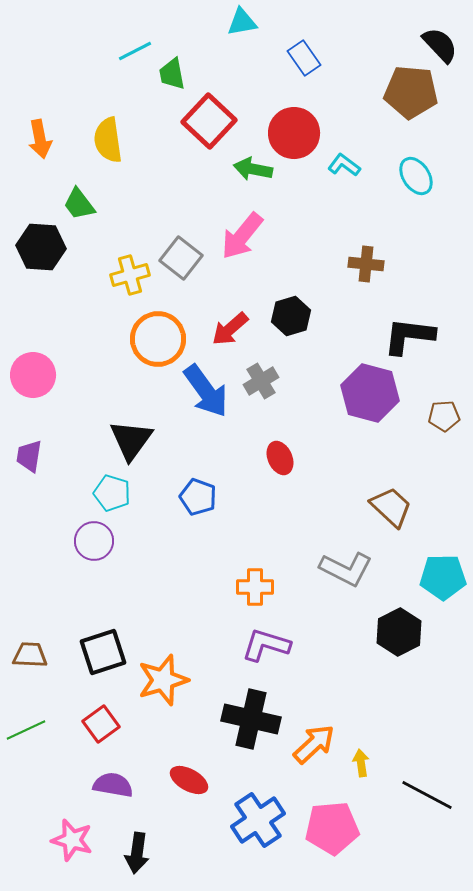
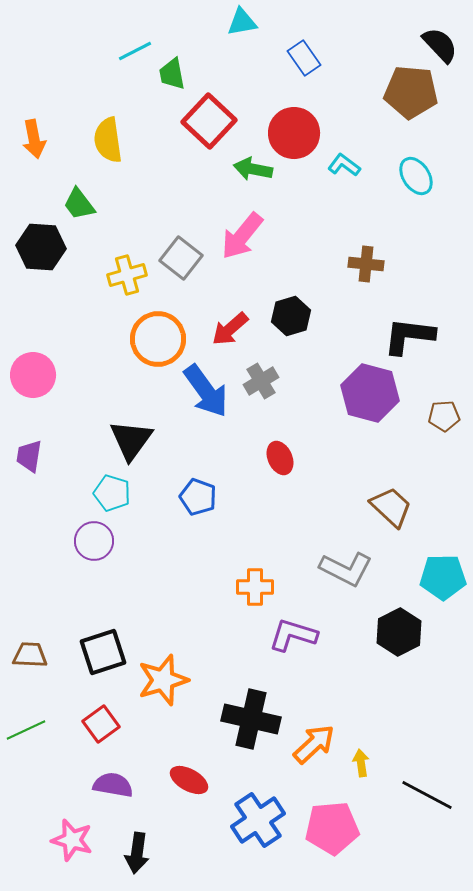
orange arrow at (40, 139): moved 6 px left
yellow cross at (130, 275): moved 3 px left
purple L-shape at (266, 645): moved 27 px right, 10 px up
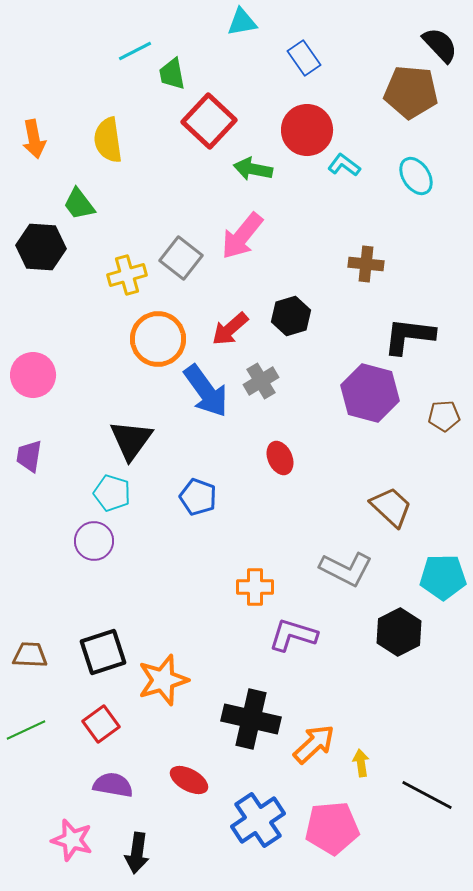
red circle at (294, 133): moved 13 px right, 3 px up
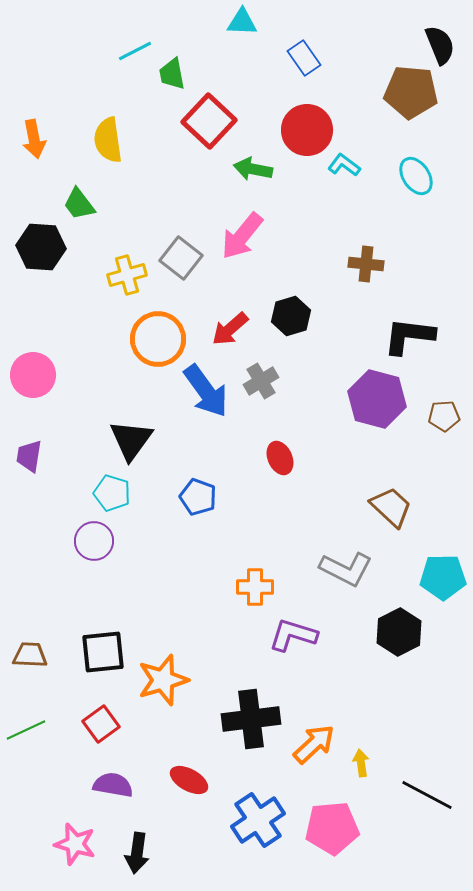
cyan triangle at (242, 22): rotated 12 degrees clockwise
black semicircle at (440, 45): rotated 21 degrees clockwise
purple hexagon at (370, 393): moved 7 px right, 6 px down
black square at (103, 652): rotated 12 degrees clockwise
black cross at (251, 719): rotated 20 degrees counterclockwise
pink star at (72, 840): moved 3 px right, 4 px down
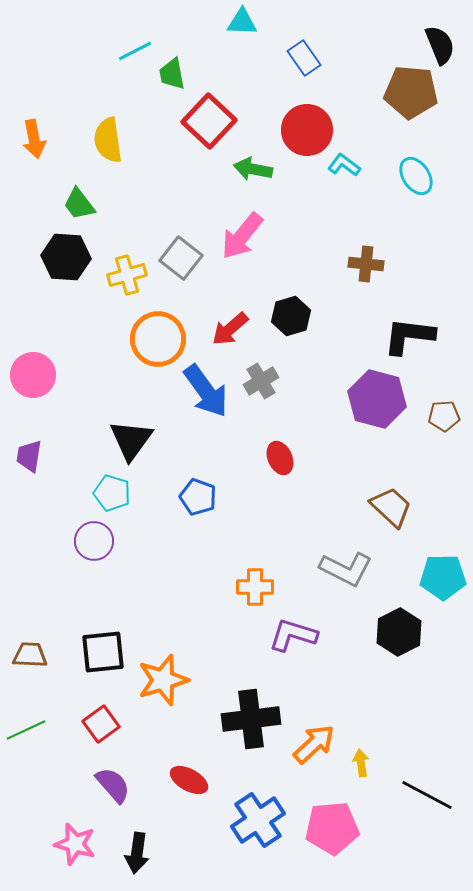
black hexagon at (41, 247): moved 25 px right, 10 px down
purple semicircle at (113, 785): rotated 39 degrees clockwise
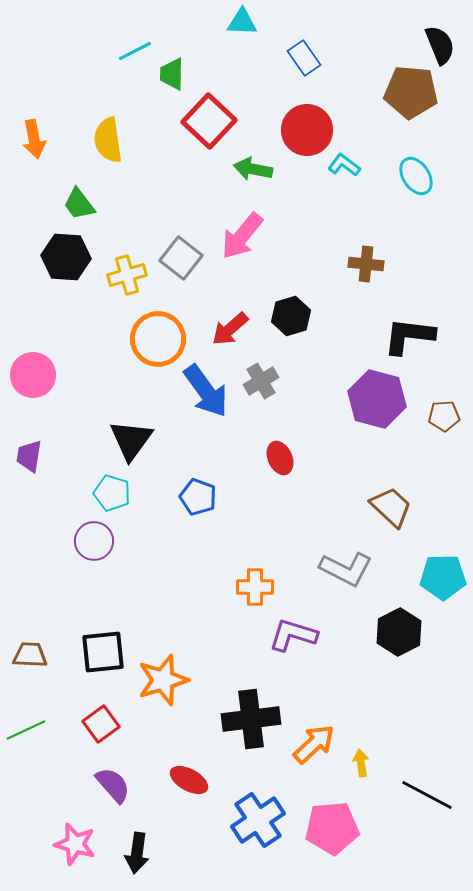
green trapezoid at (172, 74): rotated 12 degrees clockwise
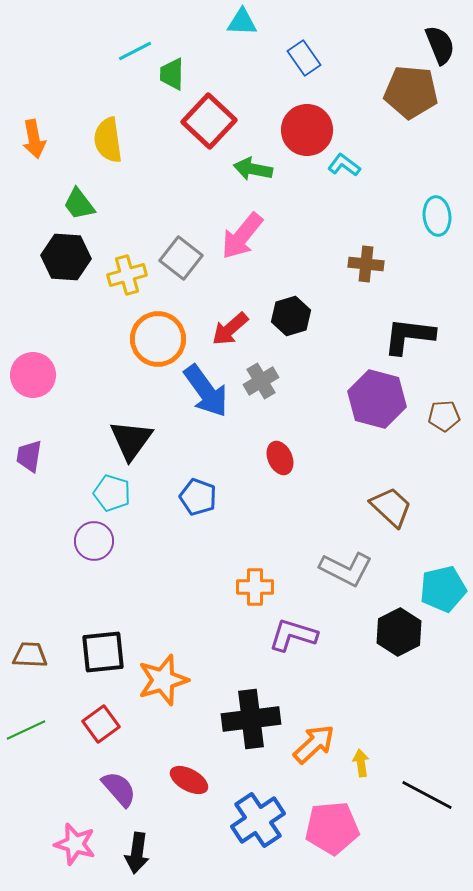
cyan ellipse at (416, 176): moved 21 px right, 40 px down; rotated 27 degrees clockwise
cyan pentagon at (443, 577): moved 12 px down; rotated 12 degrees counterclockwise
purple semicircle at (113, 785): moved 6 px right, 4 px down
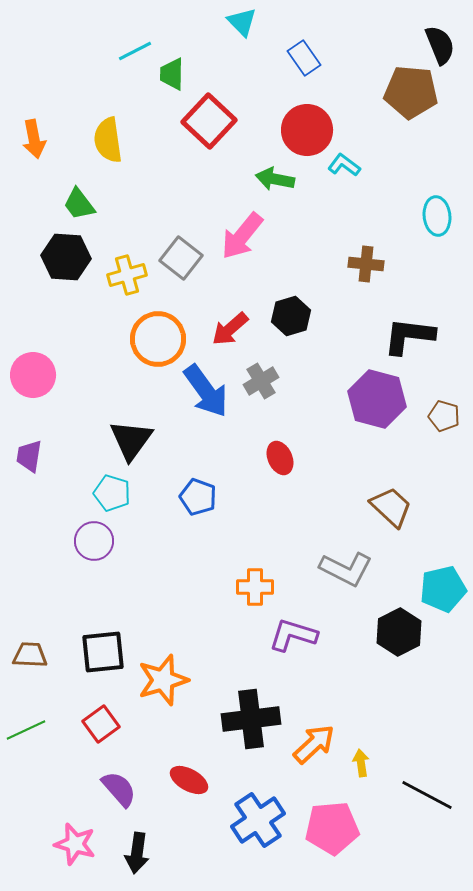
cyan triangle at (242, 22): rotated 44 degrees clockwise
green arrow at (253, 169): moved 22 px right, 10 px down
brown pentagon at (444, 416): rotated 20 degrees clockwise
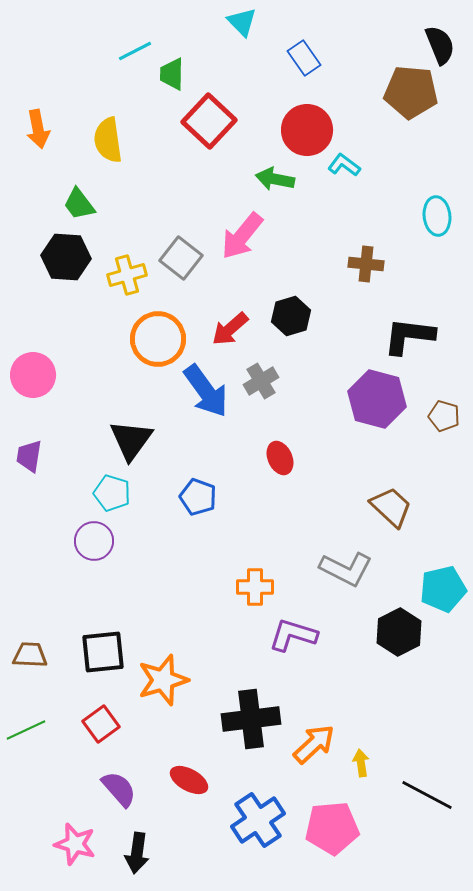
orange arrow at (34, 139): moved 4 px right, 10 px up
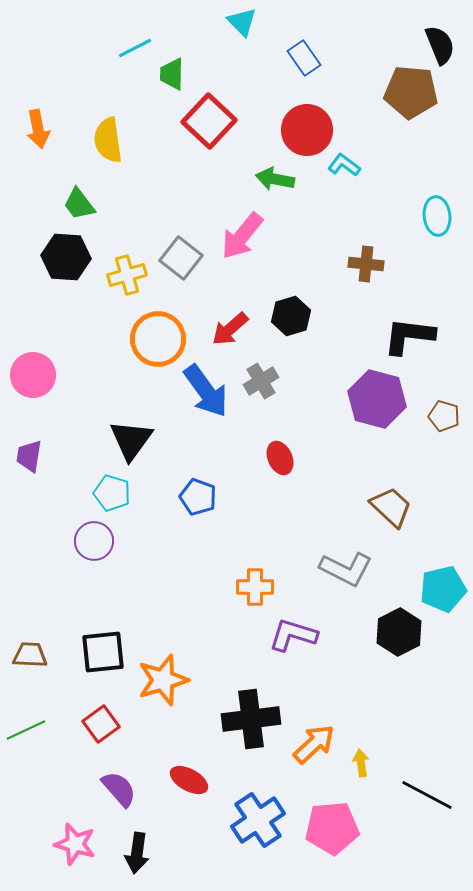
cyan line at (135, 51): moved 3 px up
